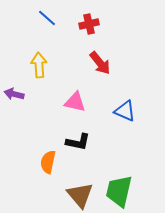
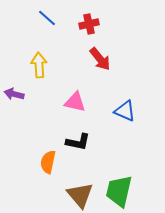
red arrow: moved 4 px up
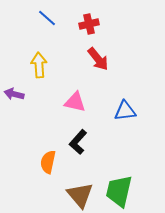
red arrow: moved 2 px left
blue triangle: rotated 30 degrees counterclockwise
black L-shape: rotated 120 degrees clockwise
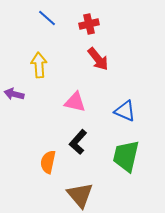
blue triangle: rotated 30 degrees clockwise
green trapezoid: moved 7 px right, 35 px up
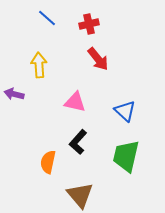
blue triangle: rotated 20 degrees clockwise
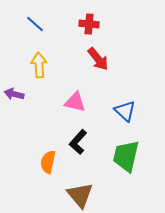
blue line: moved 12 px left, 6 px down
red cross: rotated 18 degrees clockwise
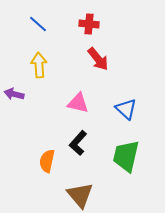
blue line: moved 3 px right
pink triangle: moved 3 px right, 1 px down
blue triangle: moved 1 px right, 2 px up
black L-shape: moved 1 px down
orange semicircle: moved 1 px left, 1 px up
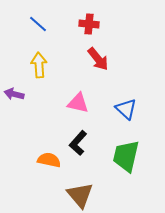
orange semicircle: moved 2 px right, 1 px up; rotated 90 degrees clockwise
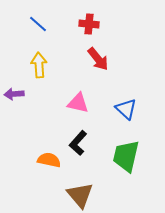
purple arrow: rotated 18 degrees counterclockwise
